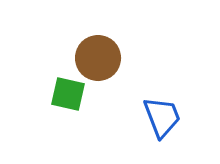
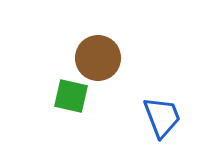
green square: moved 3 px right, 2 px down
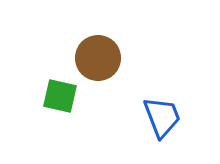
green square: moved 11 px left
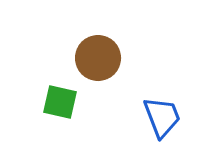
green square: moved 6 px down
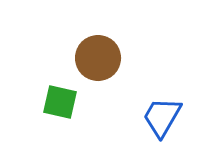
blue trapezoid: rotated 129 degrees counterclockwise
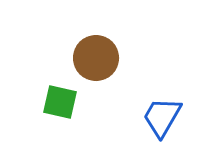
brown circle: moved 2 px left
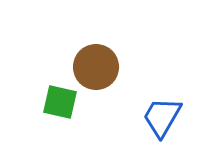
brown circle: moved 9 px down
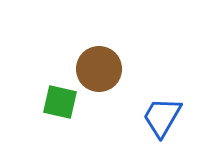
brown circle: moved 3 px right, 2 px down
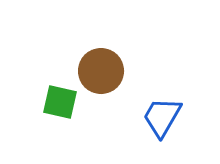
brown circle: moved 2 px right, 2 px down
